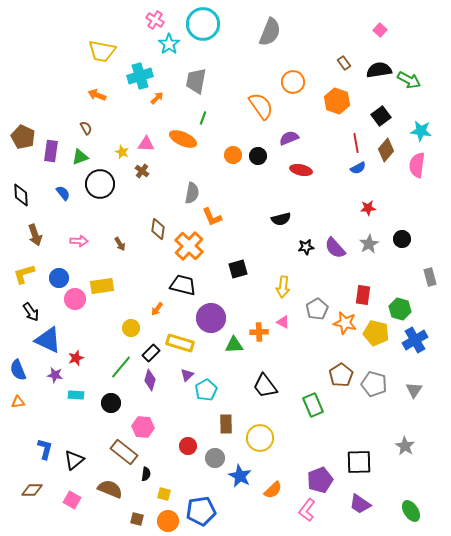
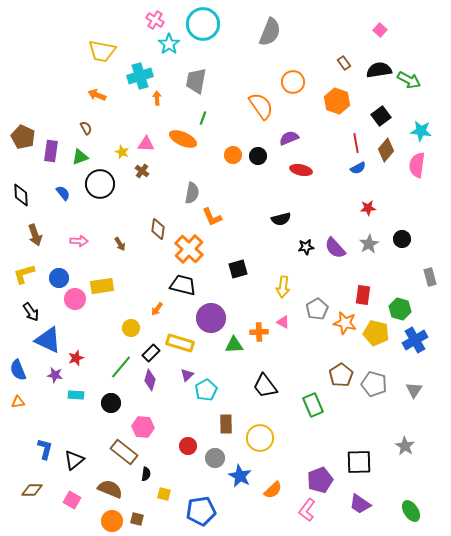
orange arrow at (157, 98): rotated 48 degrees counterclockwise
orange cross at (189, 246): moved 3 px down
orange circle at (168, 521): moved 56 px left
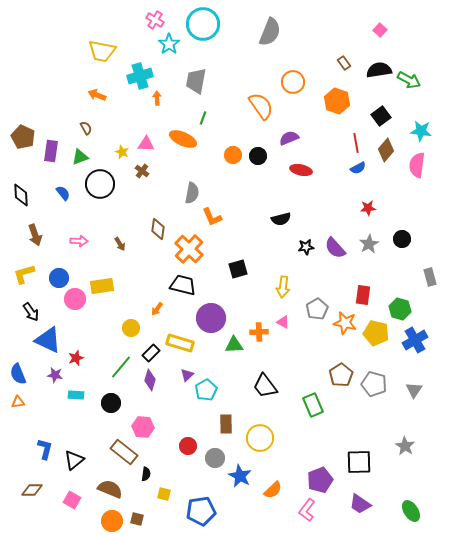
blue semicircle at (18, 370): moved 4 px down
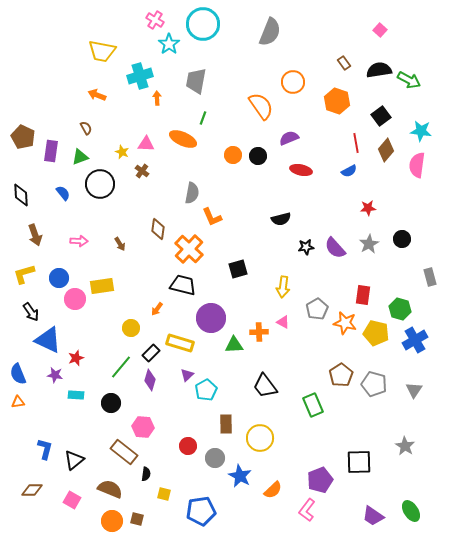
blue semicircle at (358, 168): moved 9 px left, 3 px down
purple trapezoid at (360, 504): moved 13 px right, 12 px down
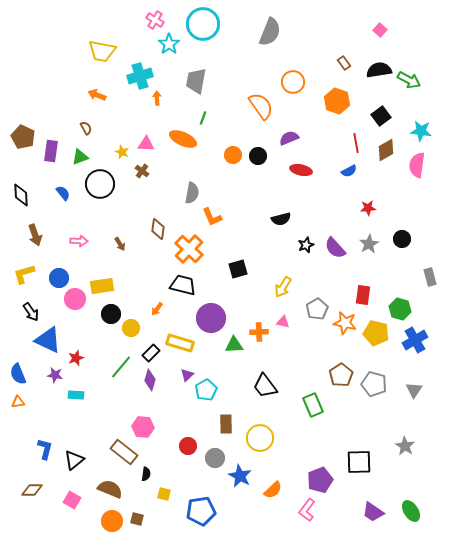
brown diamond at (386, 150): rotated 20 degrees clockwise
black star at (306, 247): moved 2 px up; rotated 14 degrees counterclockwise
yellow arrow at (283, 287): rotated 25 degrees clockwise
pink triangle at (283, 322): rotated 16 degrees counterclockwise
black circle at (111, 403): moved 89 px up
purple trapezoid at (373, 516): moved 4 px up
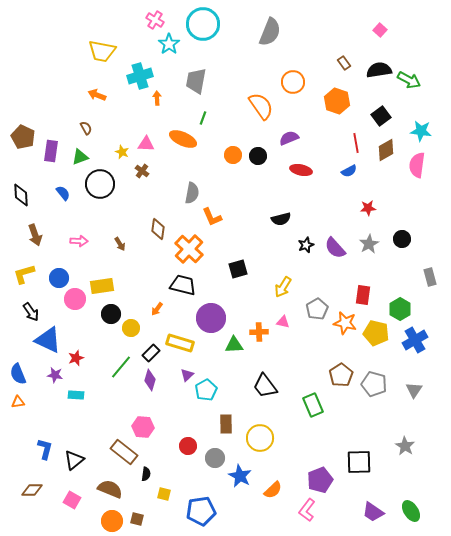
green hexagon at (400, 309): rotated 15 degrees clockwise
